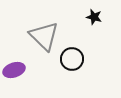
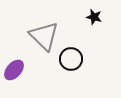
black circle: moved 1 px left
purple ellipse: rotated 30 degrees counterclockwise
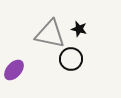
black star: moved 15 px left, 12 px down
gray triangle: moved 6 px right, 2 px up; rotated 32 degrees counterclockwise
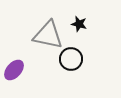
black star: moved 5 px up
gray triangle: moved 2 px left, 1 px down
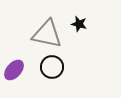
gray triangle: moved 1 px left, 1 px up
black circle: moved 19 px left, 8 px down
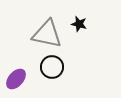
purple ellipse: moved 2 px right, 9 px down
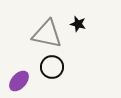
black star: moved 1 px left
purple ellipse: moved 3 px right, 2 px down
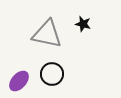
black star: moved 5 px right
black circle: moved 7 px down
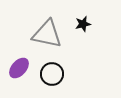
black star: rotated 28 degrees counterclockwise
purple ellipse: moved 13 px up
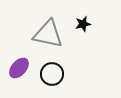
gray triangle: moved 1 px right
